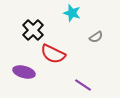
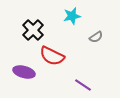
cyan star: moved 3 px down; rotated 30 degrees counterclockwise
red semicircle: moved 1 px left, 2 px down
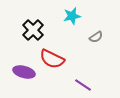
red semicircle: moved 3 px down
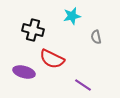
black cross: rotated 30 degrees counterclockwise
gray semicircle: rotated 112 degrees clockwise
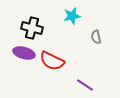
black cross: moved 1 px left, 2 px up
red semicircle: moved 2 px down
purple ellipse: moved 19 px up
purple line: moved 2 px right
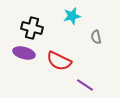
red semicircle: moved 7 px right
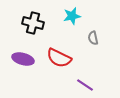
black cross: moved 1 px right, 5 px up
gray semicircle: moved 3 px left, 1 px down
purple ellipse: moved 1 px left, 6 px down
red semicircle: moved 3 px up
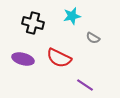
gray semicircle: rotated 48 degrees counterclockwise
